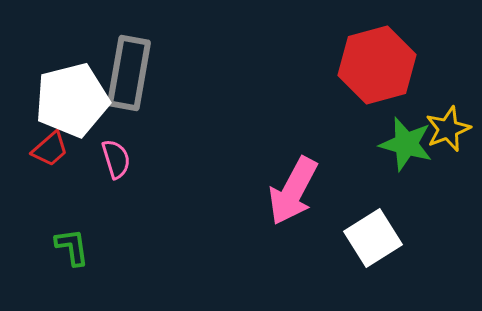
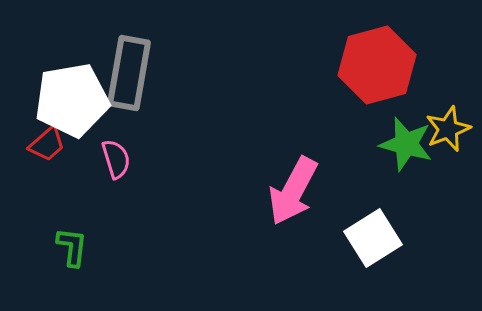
white pentagon: rotated 4 degrees clockwise
red trapezoid: moved 3 px left, 5 px up
green L-shape: rotated 15 degrees clockwise
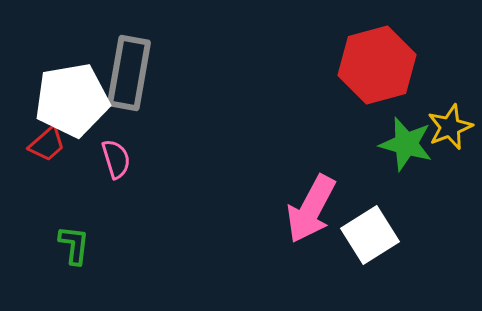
yellow star: moved 2 px right, 2 px up
pink arrow: moved 18 px right, 18 px down
white square: moved 3 px left, 3 px up
green L-shape: moved 2 px right, 2 px up
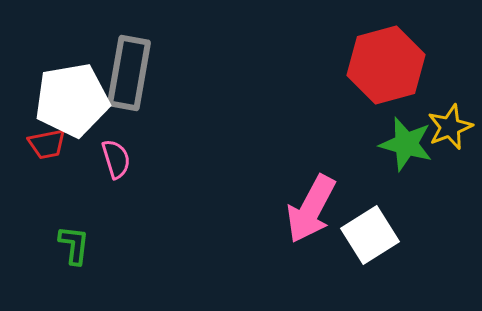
red hexagon: moved 9 px right
red trapezoid: rotated 30 degrees clockwise
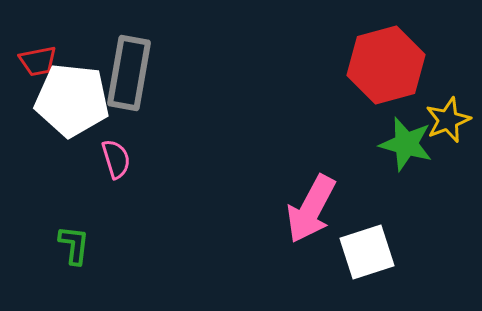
white pentagon: rotated 16 degrees clockwise
yellow star: moved 2 px left, 7 px up
red trapezoid: moved 9 px left, 83 px up
white square: moved 3 px left, 17 px down; rotated 14 degrees clockwise
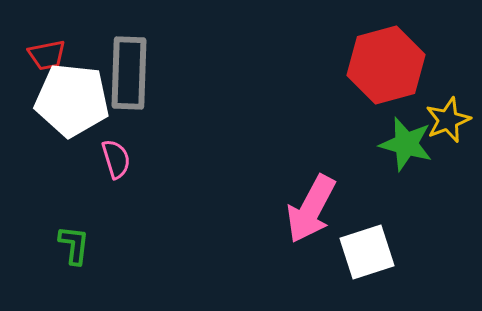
red trapezoid: moved 9 px right, 6 px up
gray rectangle: rotated 8 degrees counterclockwise
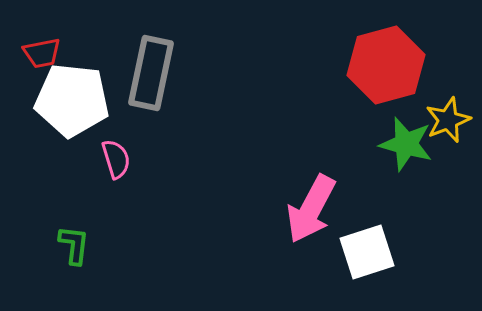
red trapezoid: moved 5 px left, 2 px up
gray rectangle: moved 22 px right; rotated 10 degrees clockwise
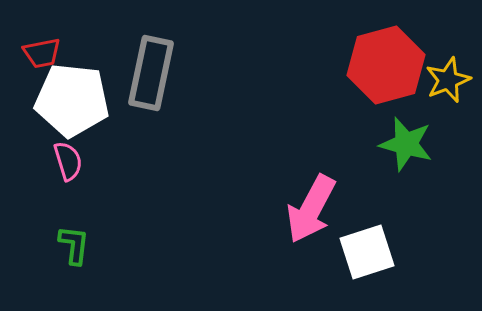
yellow star: moved 40 px up
pink semicircle: moved 48 px left, 2 px down
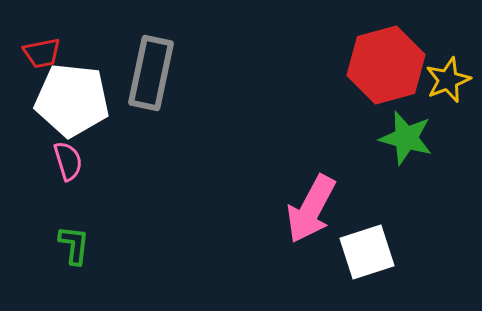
green star: moved 6 px up
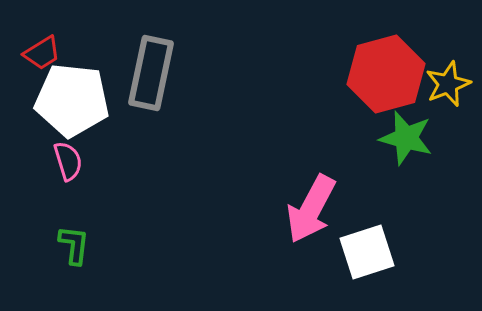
red trapezoid: rotated 21 degrees counterclockwise
red hexagon: moved 9 px down
yellow star: moved 4 px down
